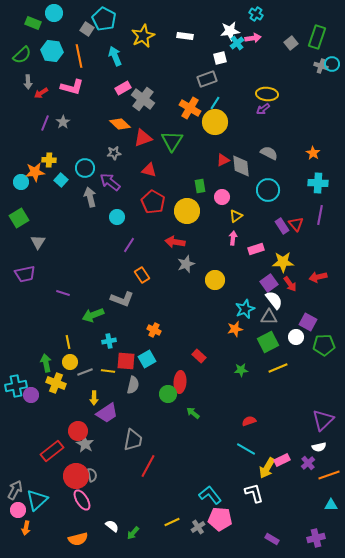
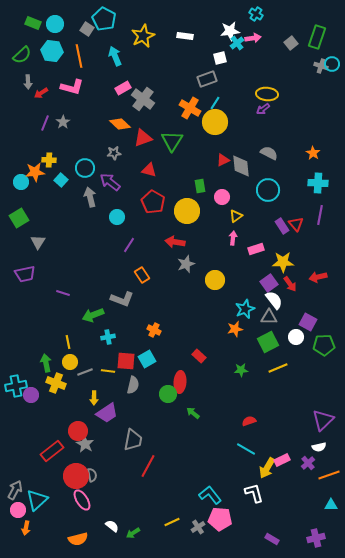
cyan circle at (54, 13): moved 1 px right, 11 px down
cyan cross at (109, 341): moved 1 px left, 4 px up
green arrow at (133, 533): rotated 16 degrees clockwise
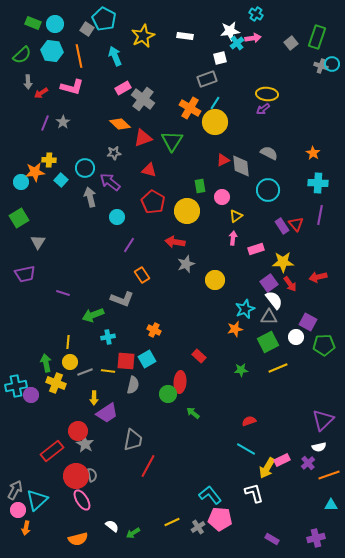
yellow line at (68, 342): rotated 16 degrees clockwise
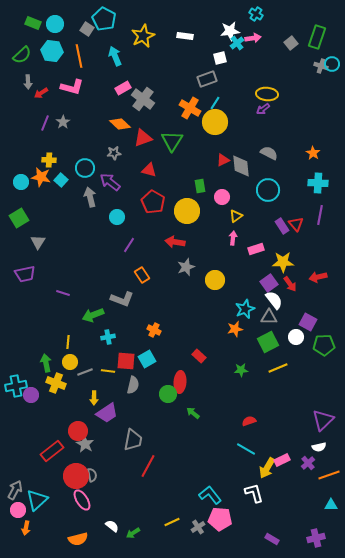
orange star at (35, 172): moved 6 px right, 5 px down; rotated 18 degrees clockwise
gray star at (186, 264): moved 3 px down
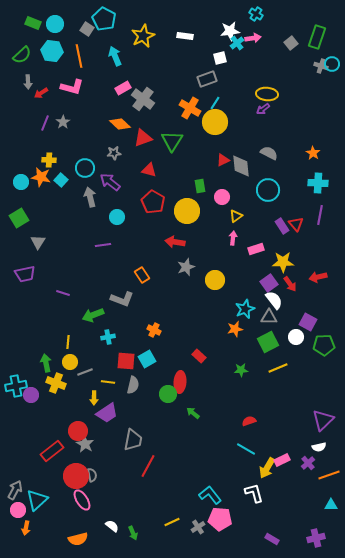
purple line at (129, 245): moved 26 px left; rotated 49 degrees clockwise
yellow line at (108, 371): moved 11 px down
green arrow at (133, 533): rotated 80 degrees counterclockwise
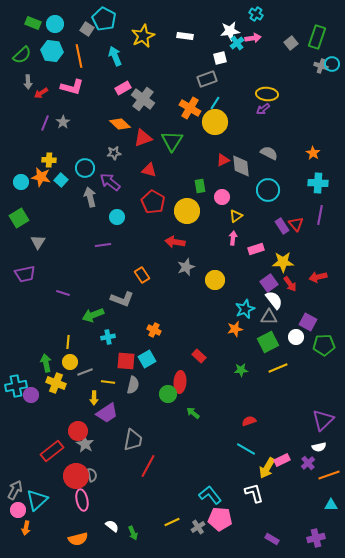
pink ellipse at (82, 500): rotated 20 degrees clockwise
